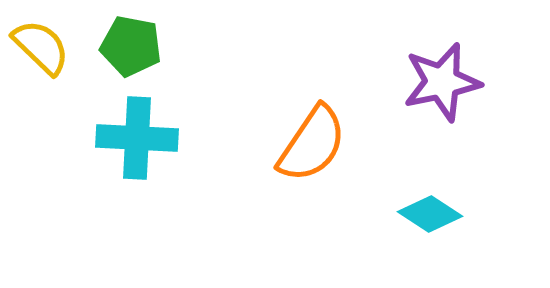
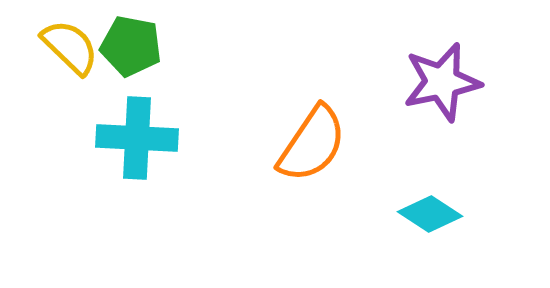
yellow semicircle: moved 29 px right
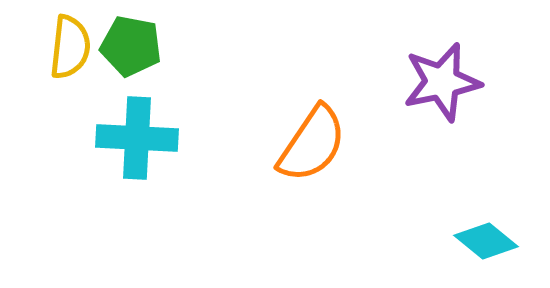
yellow semicircle: rotated 52 degrees clockwise
cyan diamond: moved 56 px right, 27 px down; rotated 6 degrees clockwise
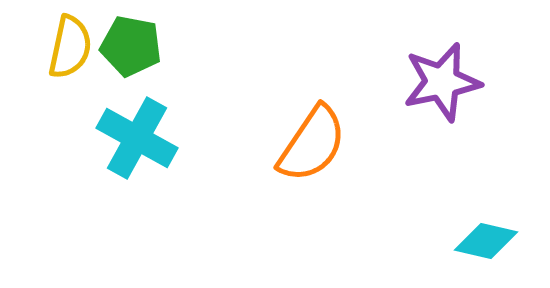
yellow semicircle: rotated 6 degrees clockwise
cyan cross: rotated 26 degrees clockwise
cyan diamond: rotated 26 degrees counterclockwise
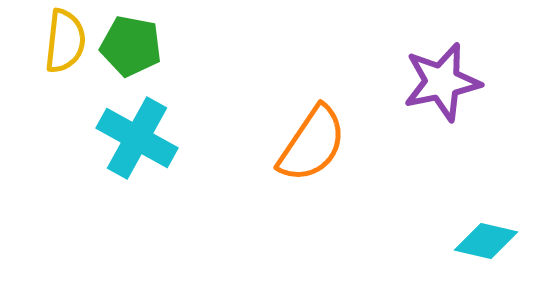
yellow semicircle: moved 5 px left, 6 px up; rotated 6 degrees counterclockwise
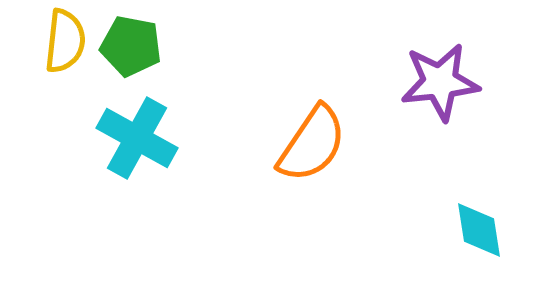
purple star: moved 2 px left; rotated 6 degrees clockwise
cyan diamond: moved 7 px left, 11 px up; rotated 68 degrees clockwise
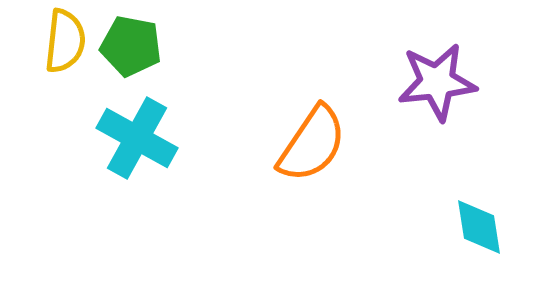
purple star: moved 3 px left
cyan diamond: moved 3 px up
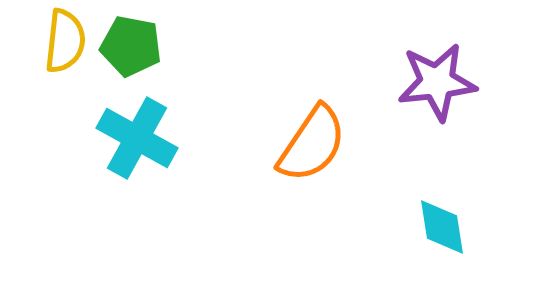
cyan diamond: moved 37 px left
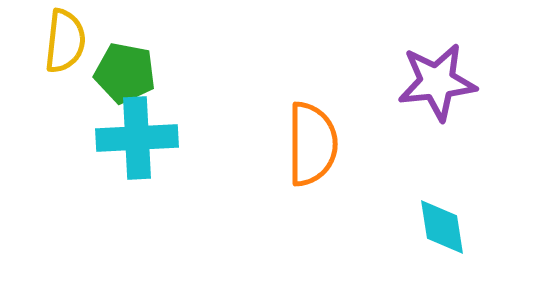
green pentagon: moved 6 px left, 27 px down
cyan cross: rotated 32 degrees counterclockwise
orange semicircle: rotated 34 degrees counterclockwise
